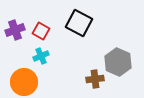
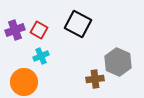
black square: moved 1 px left, 1 px down
red square: moved 2 px left, 1 px up
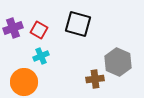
black square: rotated 12 degrees counterclockwise
purple cross: moved 2 px left, 2 px up
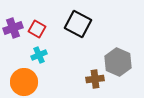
black square: rotated 12 degrees clockwise
red square: moved 2 px left, 1 px up
cyan cross: moved 2 px left, 1 px up
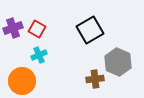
black square: moved 12 px right, 6 px down; rotated 32 degrees clockwise
orange circle: moved 2 px left, 1 px up
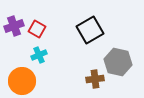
purple cross: moved 1 px right, 2 px up
gray hexagon: rotated 12 degrees counterclockwise
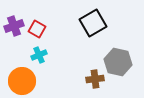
black square: moved 3 px right, 7 px up
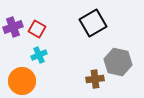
purple cross: moved 1 px left, 1 px down
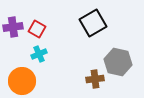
purple cross: rotated 12 degrees clockwise
cyan cross: moved 1 px up
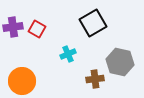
cyan cross: moved 29 px right
gray hexagon: moved 2 px right
